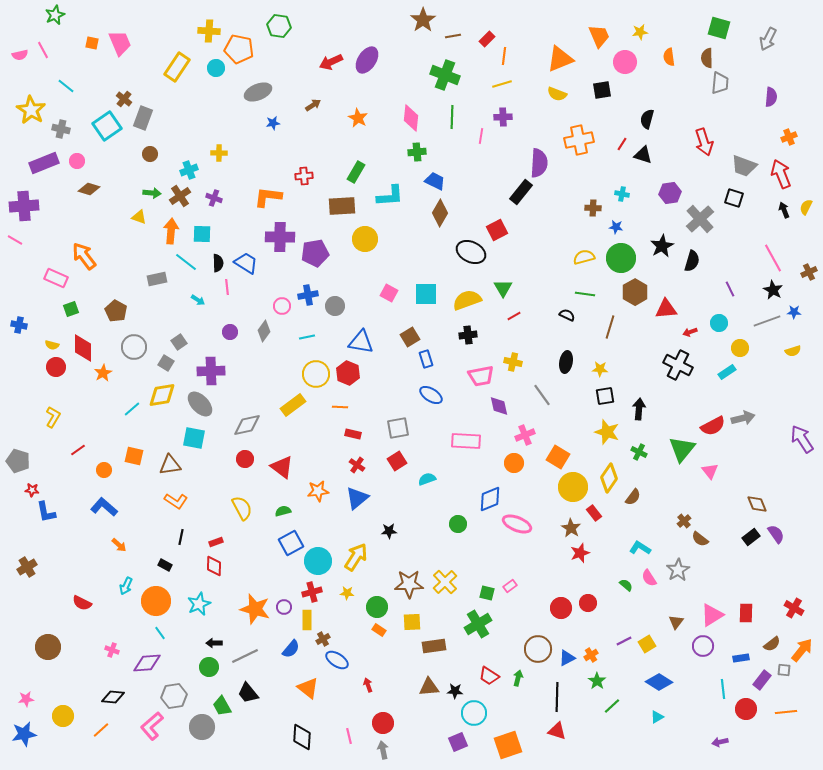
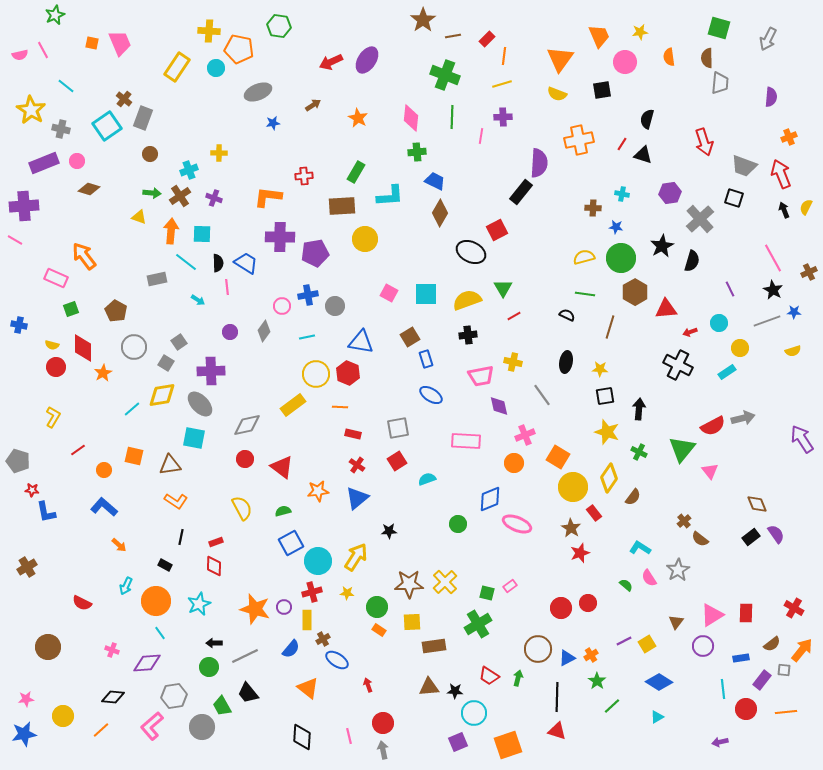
orange triangle at (560, 59): rotated 32 degrees counterclockwise
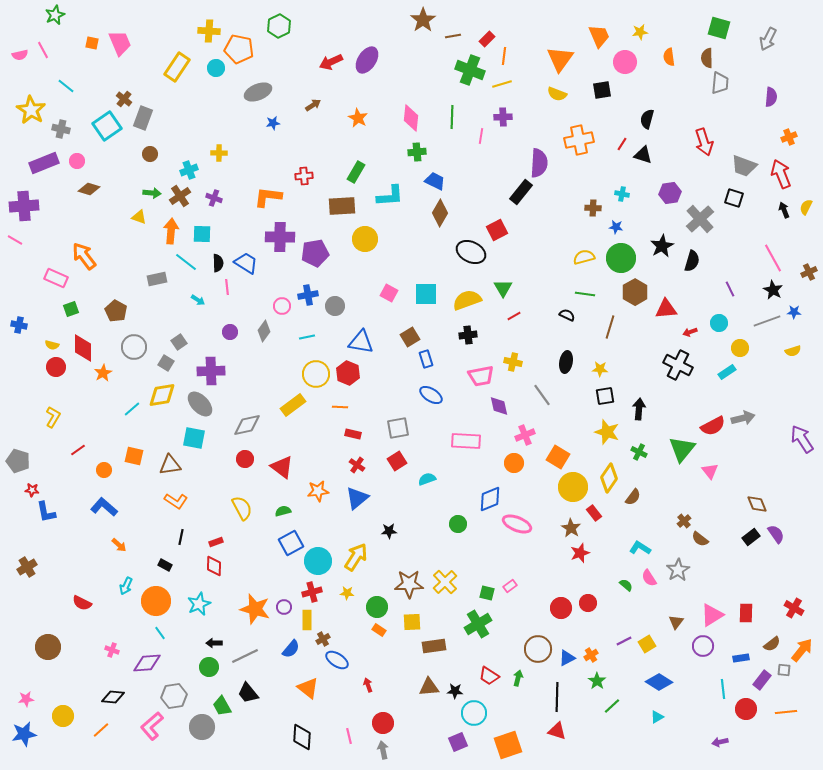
green hexagon at (279, 26): rotated 25 degrees clockwise
green cross at (445, 75): moved 25 px right, 5 px up
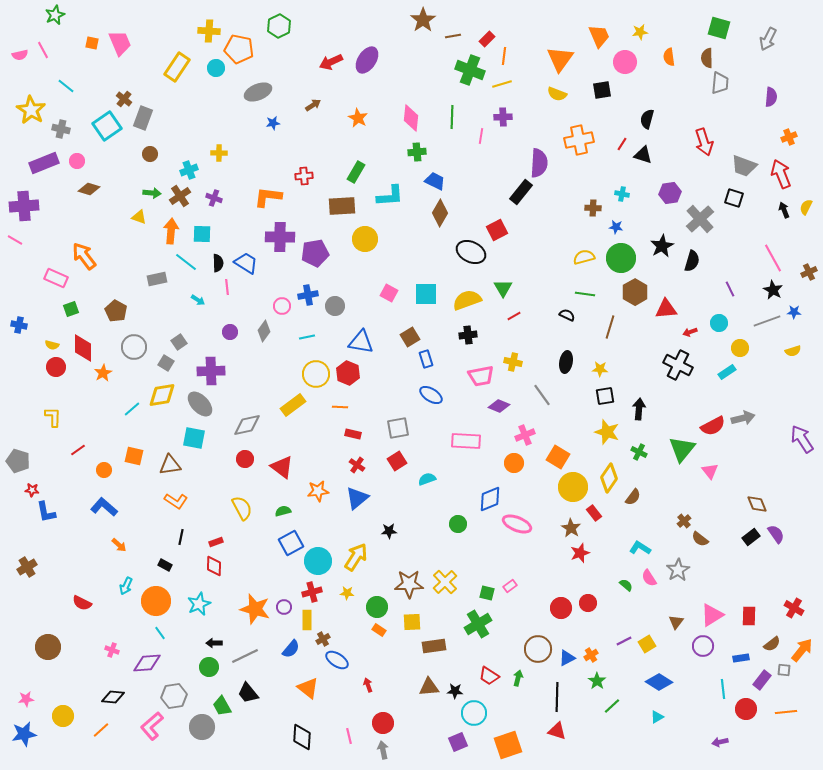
purple diamond at (499, 406): rotated 55 degrees counterclockwise
yellow L-shape at (53, 417): rotated 30 degrees counterclockwise
red rectangle at (746, 613): moved 3 px right, 3 px down
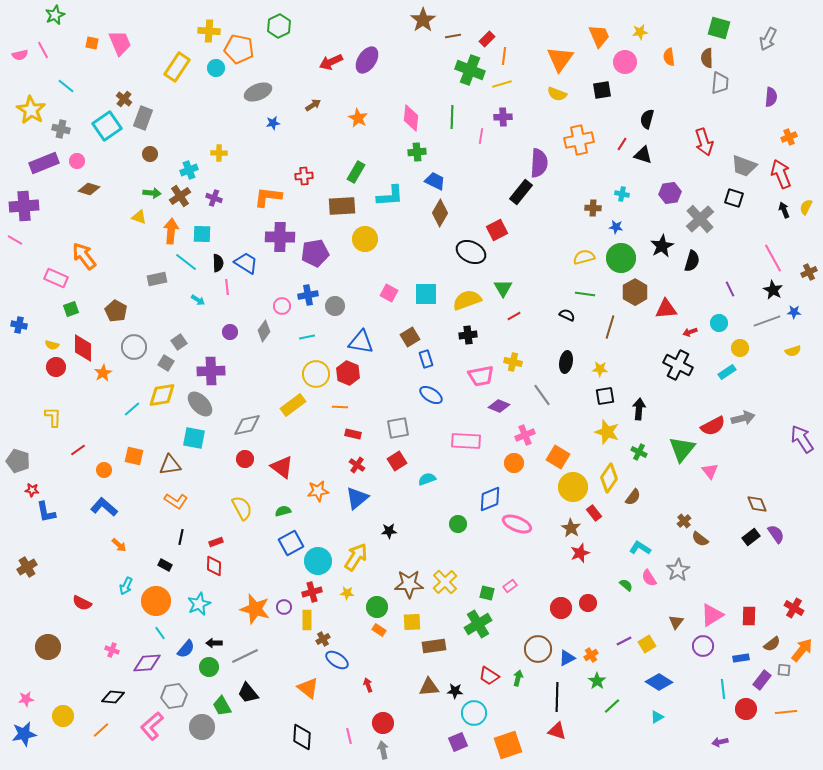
blue semicircle at (291, 649): moved 105 px left
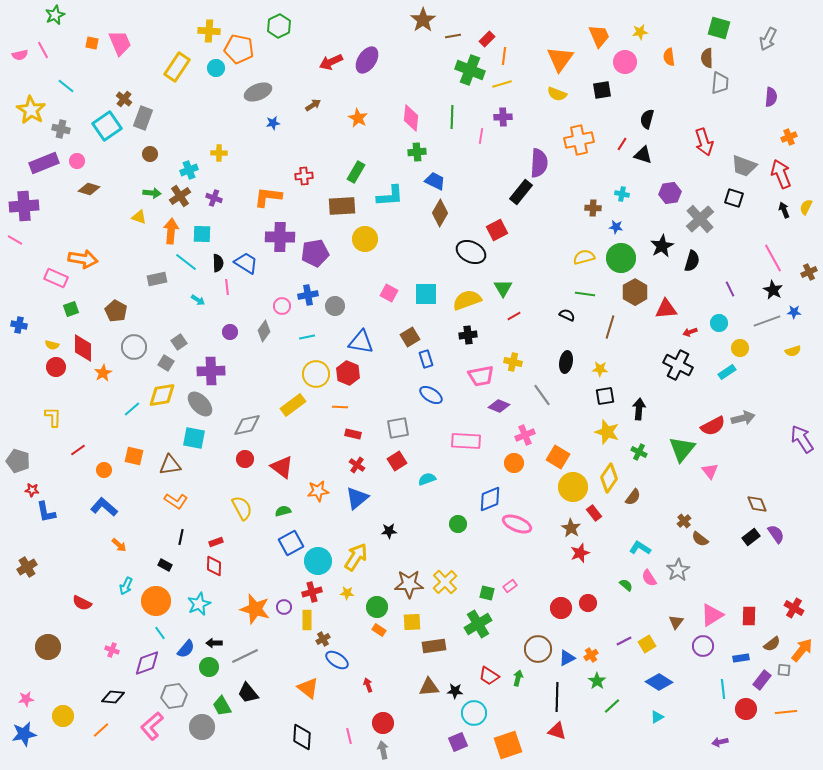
orange arrow at (84, 256): moved 1 px left, 3 px down; rotated 136 degrees clockwise
purple diamond at (147, 663): rotated 16 degrees counterclockwise
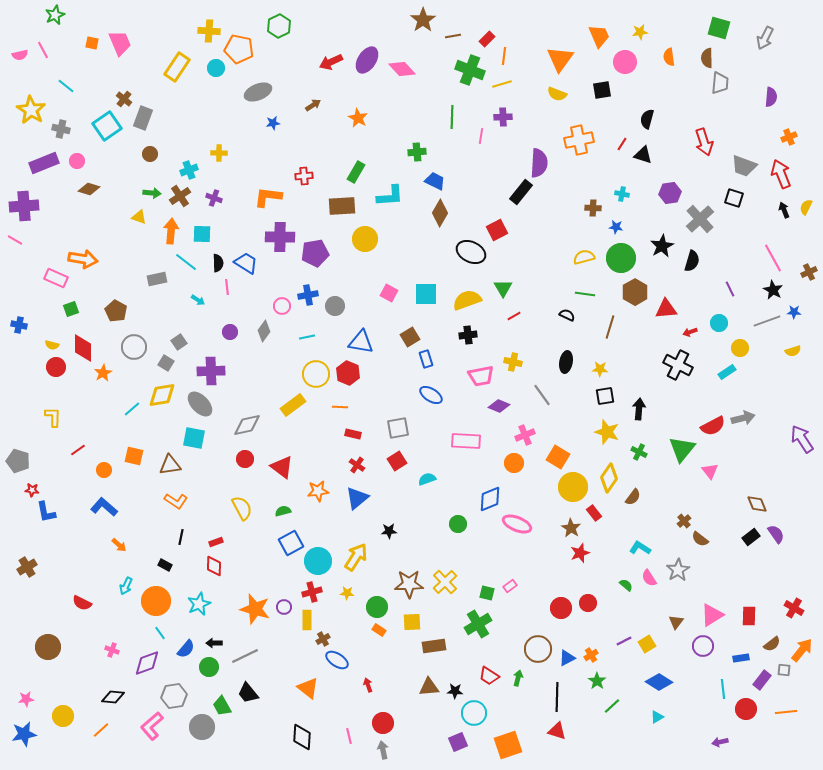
gray arrow at (768, 39): moved 3 px left, 1 px up
pink diamond at (411, 118): moved 9 px left, 49 px up; rotated 48 degrees counterclockwise
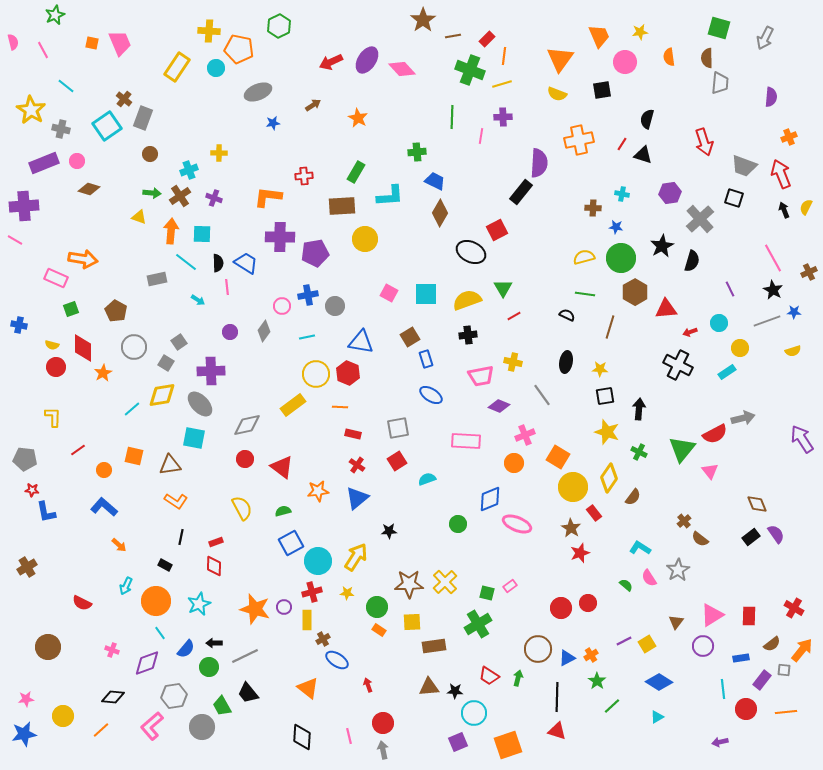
pink semicircle at (20, 55): moved 7 px left, 13 px up; rotated 91 degrees counterclockwise
red semicircle at (713, 426): moved 2 px right, 8 px down
gray pentagon at (18, 461): moved 7 px right, 2 px up; rotated 10 degrees counterclockwise
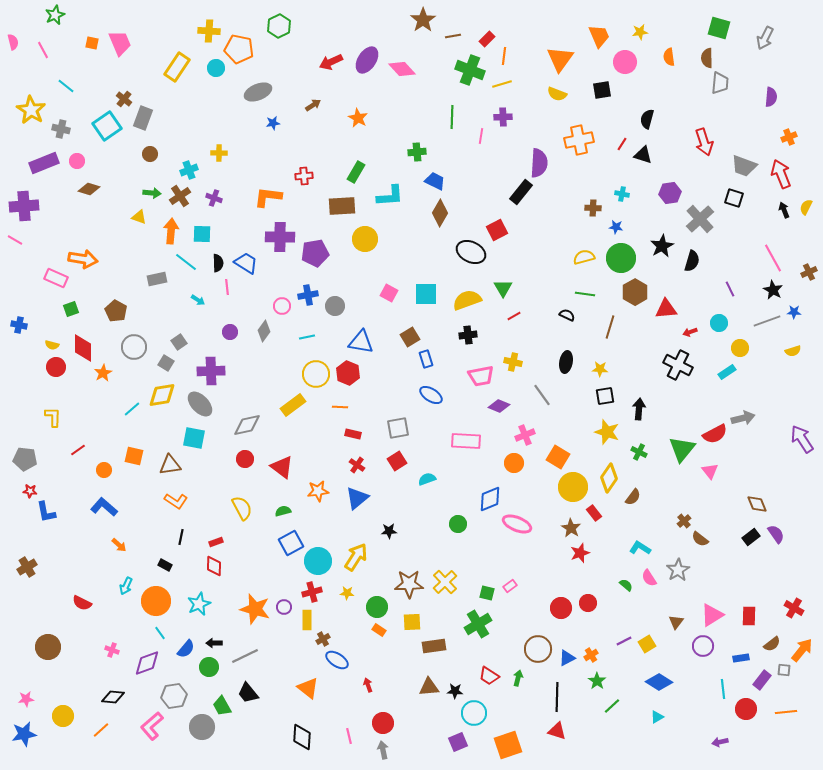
red star at (32, 490): moved 2 px left, 1 px down
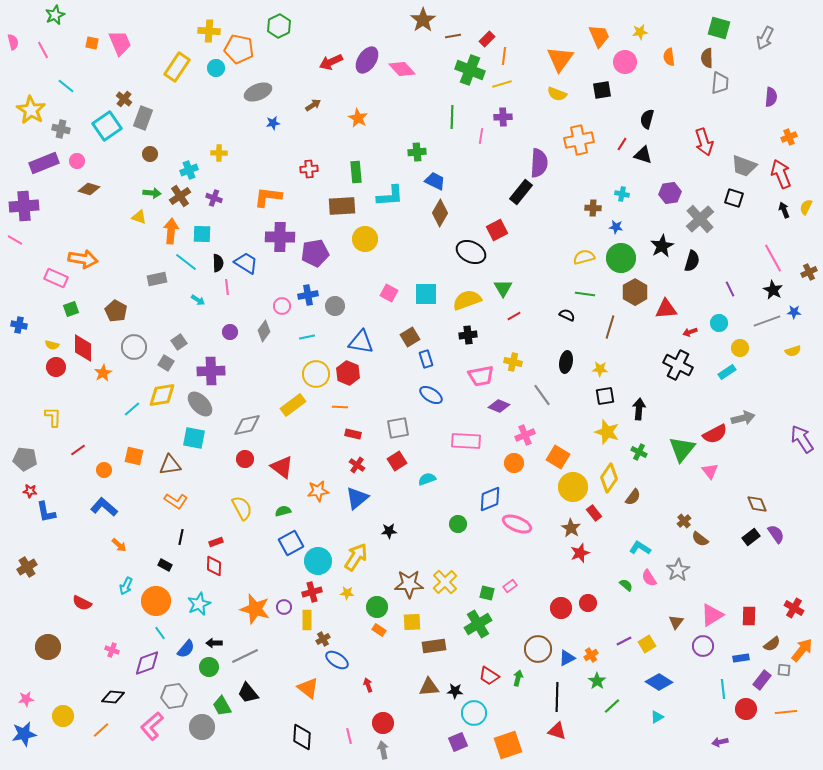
green rectangle at (356, 172): rotated 35 degrees counterclockwise
red cross at (304, 176): moved 5 px right, 7 px up
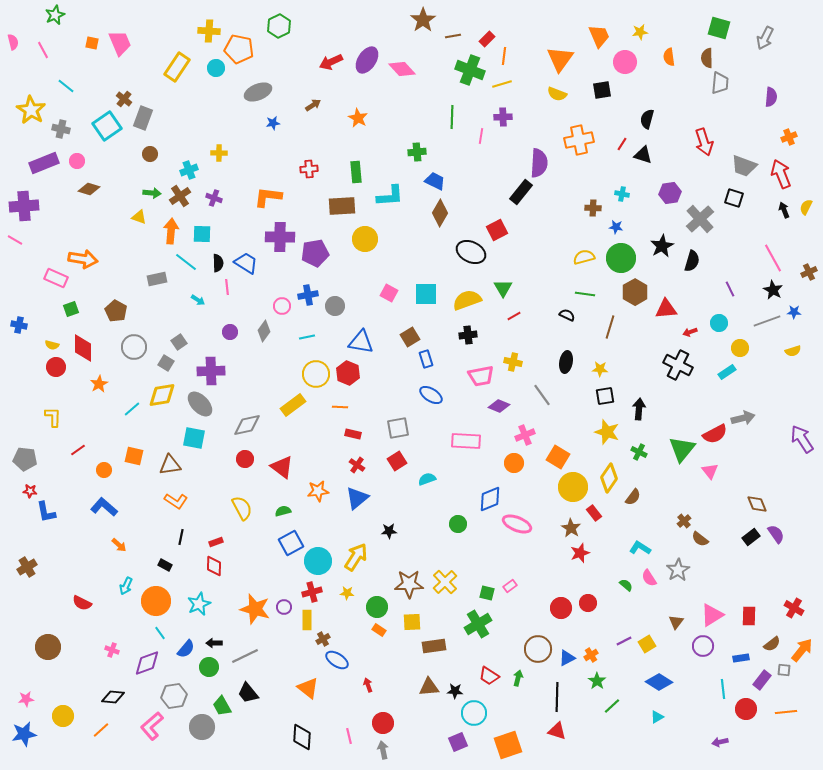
orange star at (103, 373): moved 4 px left, 11 px down
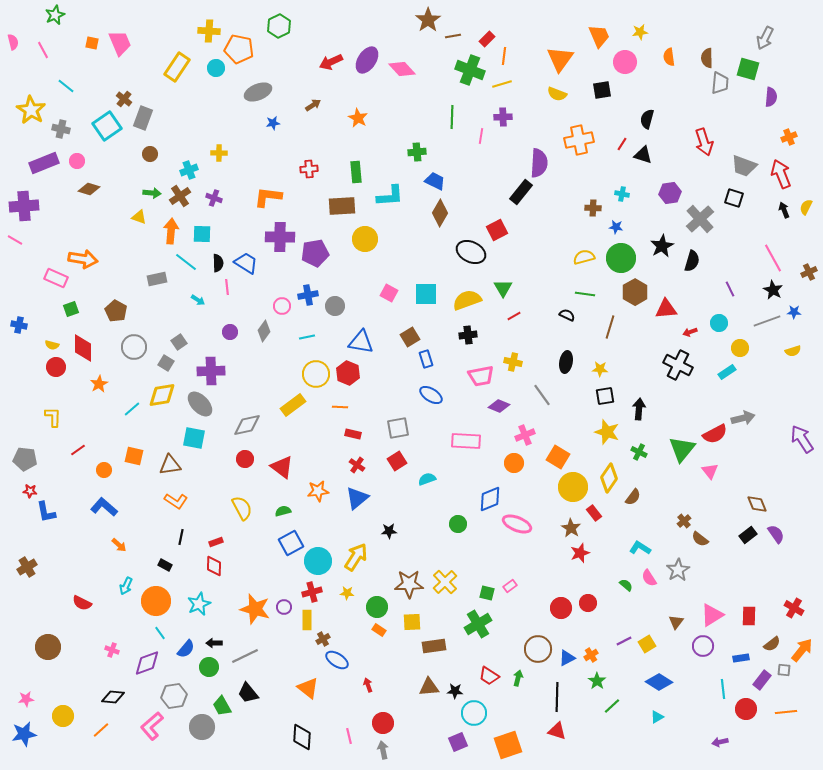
brown star at (423, 20): moved 5 px right
green square at (719, 28): moved 29 px right, 41 px down
black rectangle at (751, 537): moved 3 px left, 2 px up
